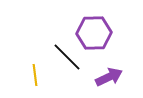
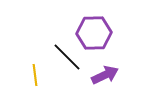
purple arrow: moved 4 px left, 2 px up
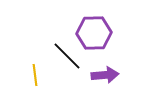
black line: moved 1 px up
purple arrow: rotated 20 degrees clockwise
